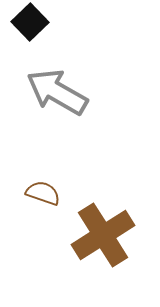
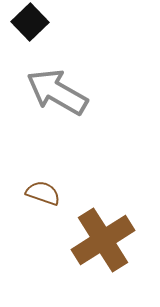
brown cross: moved 5 px down
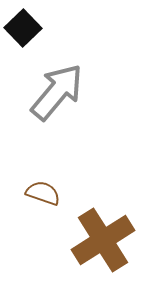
black square: moved 7 px left, 6 px down
gray arrow: rotated 100 degrees clockwise
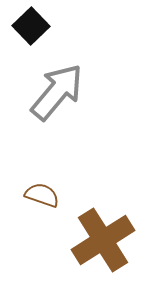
black square: moved 8 px right, 2 px up
brown semicircle: moved 1 px left, 2 px down
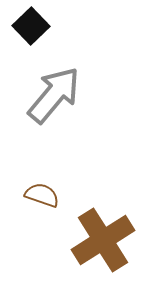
gray arrow: moved 3 px left, 3 px down
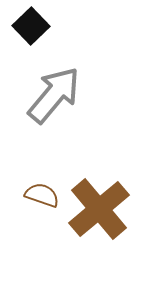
brown cross: moved 4 px left, 31 px up; rotated 8 degrees counterclockwise
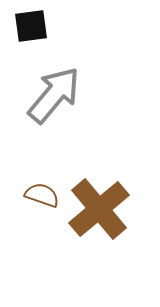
black square: rotated 36 degrees clockwise
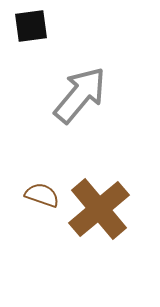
gray arrow: moved 26 px right
